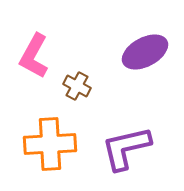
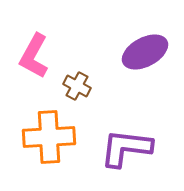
orange cross: moved 1 px left, 7 px up
purple L-shape: rotated 20 degrees clockwise
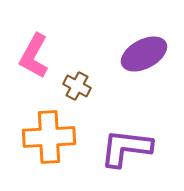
purple ellipse: moved 1 px left, 2 px down
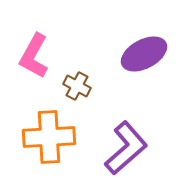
purple L-shape: rotated 132 degrees clockwise
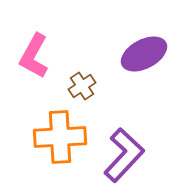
brown cross: moved 5 px right; rotated 28 degrees clockwise
orange cross: moved 11 px right
purple L-shape: moved 2 px left, 7 px down; rotated 6 degrees counterclockwise
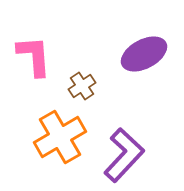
pink L-shape: rotated 147 degrees clockwise
orange cross: rotated 27 degrees counterclockwise
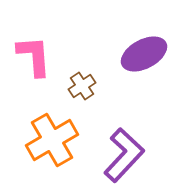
orange cross: moved 8 px left, 3 px down
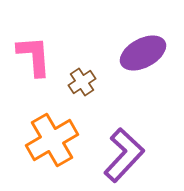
purple ellipse: moved 1 px left, 1 px up
brown cross: moved 4 px up
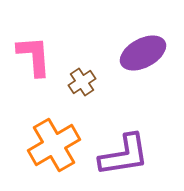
orange cross: moved 2 px right, 5 px down
purple L-shape: rotated 38 degrees clockwise
